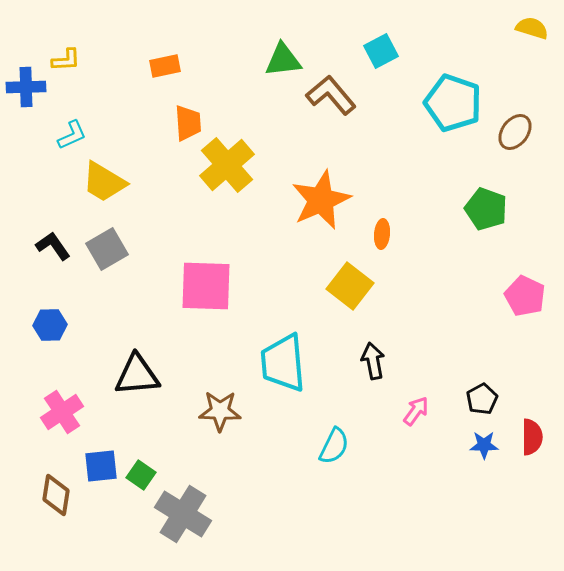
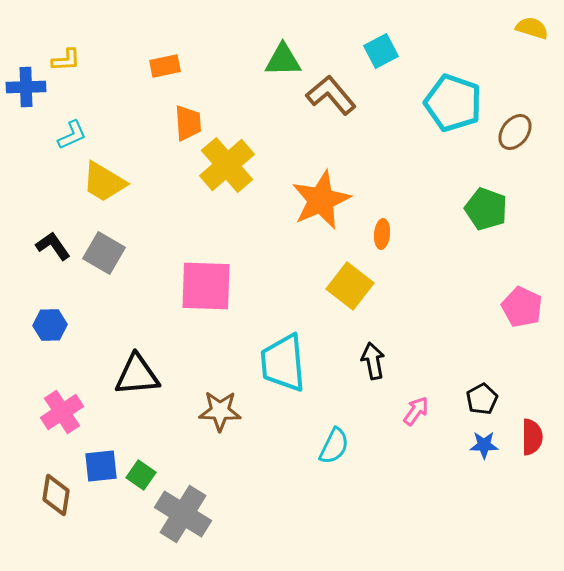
green triangle: rotated 6 degrees clockwise
gray square: moved 3 px left, 4 px down; rotated 30 degrees counterclockwise
pink pentagon: moved 3 px left, 11 px down
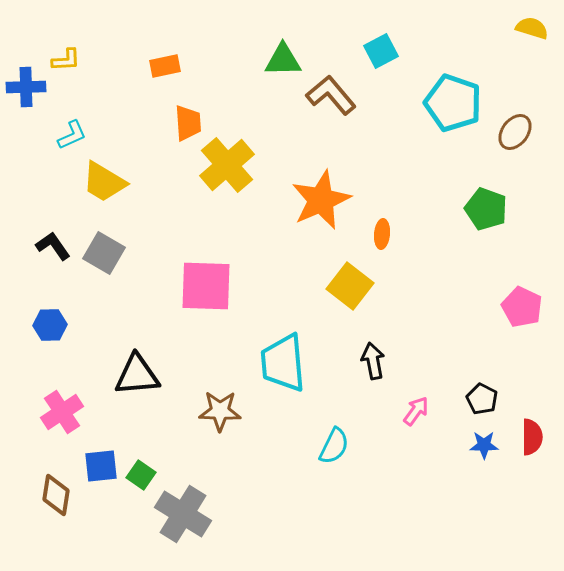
black pentagon: rotated 16 degrees counterclockwise
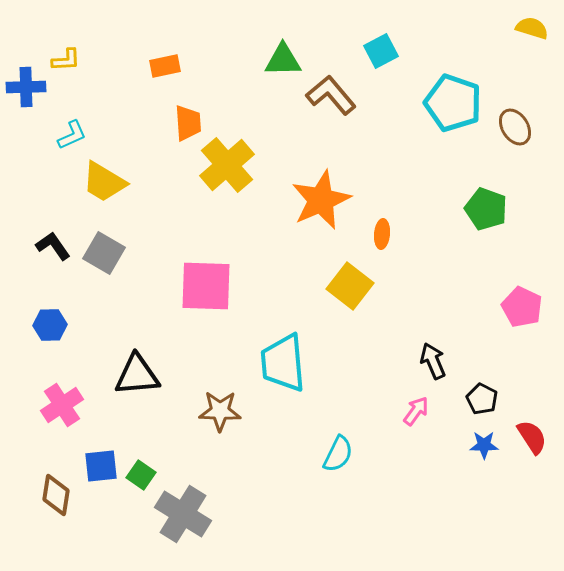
brown ellipse: moved 5 px up; rotated 69 degrees counterclockwise
black arrow: moved 60 px right; rotated 12 degrees counterclockwise
pink cross: moved 7 px up
red semicircle: rotated 33 degrees counterclockwise
cyan semicircle: moved 4 px right, 8 px down
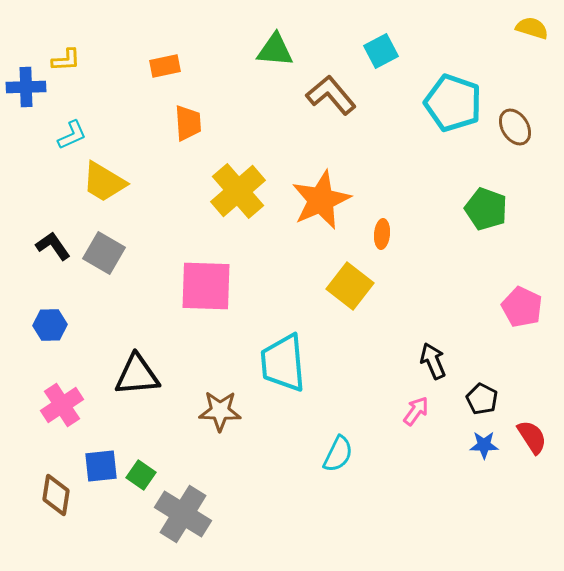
green triangle: moved 8 px left, 10 px up; rotated 6 degrees clockwise
yellow cross: moved 11 px right, 26 px down
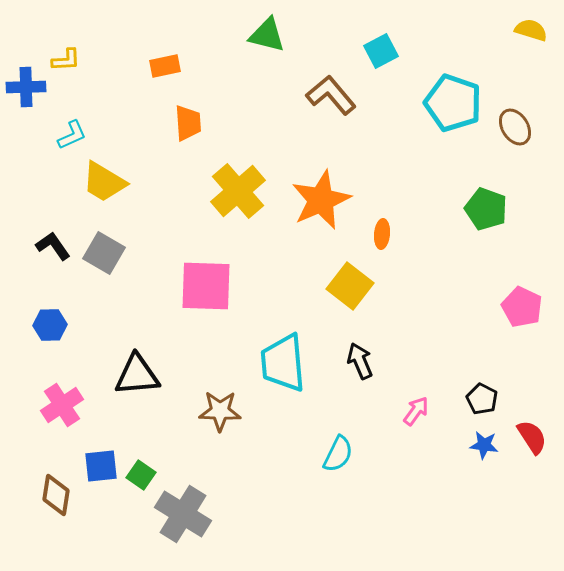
yellow semicircle: moved 1 px left, 2 px down
green triangle: moved 8 px left, 15 px up; rotated 9 degrees clockwise
black arrow: moved 73 px left
blue star: rotated 8 degrees clockwise
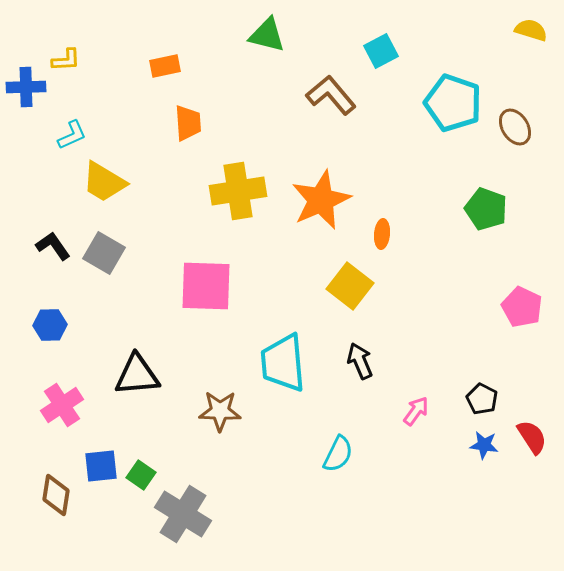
yellow cross: rotated 32 degrees clockwise
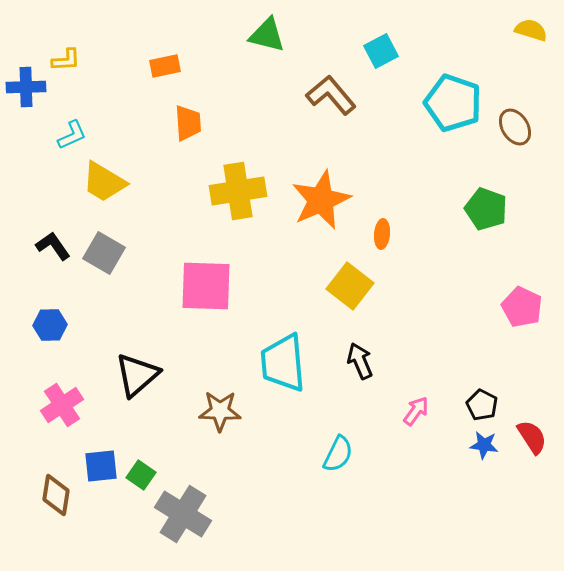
black triangle: rotated 36 degrees counterclockwise
black pentagon: moved 6 px down
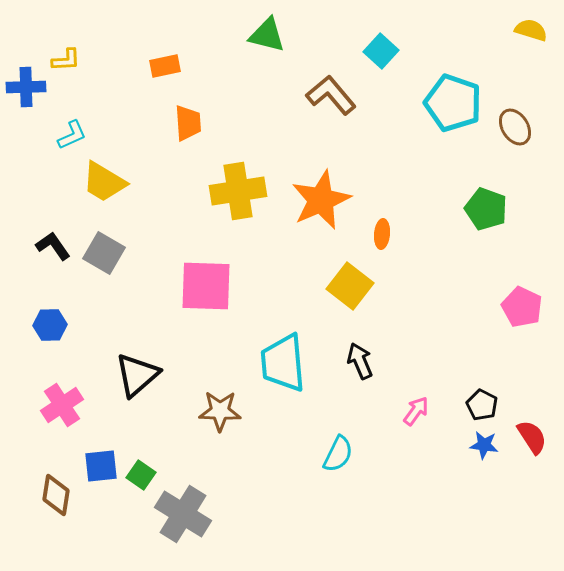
cyan square: rotated 20 degrees counterclockwise
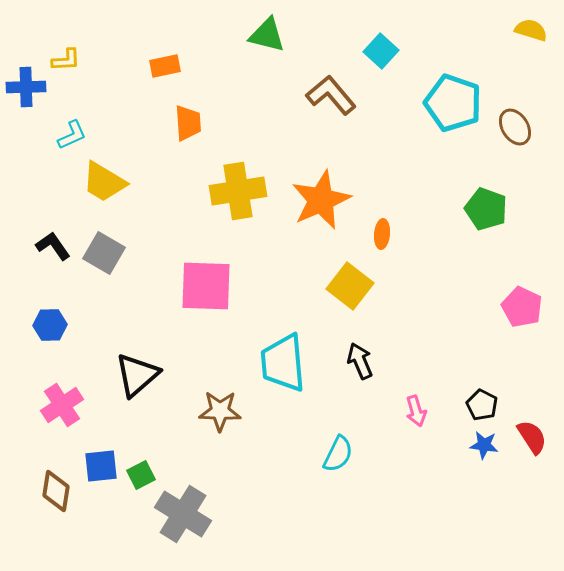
pink arrow: rotated 128 degrees clockwise
green square: rotated 28 degrees clockwise
brown diamond: moved 4 px up
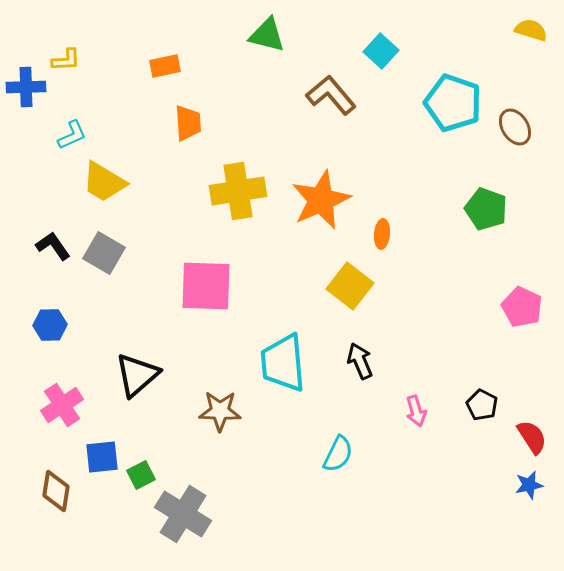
blue star: moved 45 px right, 40 px down; rotated 20 degrees counterclockwise
blue square: moved 1 px right, 9 px up
